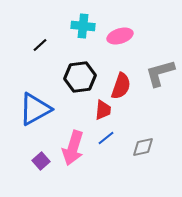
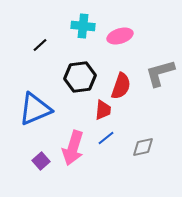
blue triangle: rotated 6 degrees clockwise
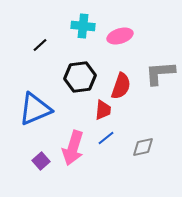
gray L-shape: rotated 12 degrees clockwise
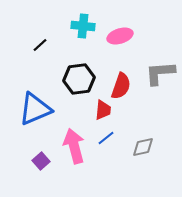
black hexagon: moved 1 px left, 2 px down
pink arrow: moved 1 px right, 2 px up; rotated 148 degrees clockwise
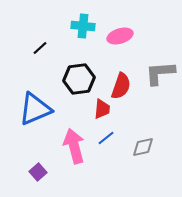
black line: moved 3 px down
red trapezoid: moved 1 px left, 1 px up
purple square: moved 3 px left, 11 px down
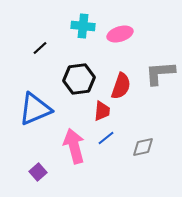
pink ellipse: moved 2 px up
red trapezoid: moved 2 px down
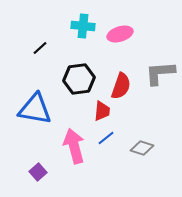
blue triangle: rotated 33 degrees clockwise
gray diamond: moved 1 px left, 1 px down; rotated 30 degrees clockwise
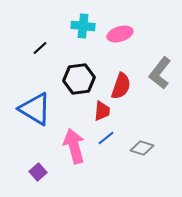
gray L-shape: rotated 48 degrees counterclockwise
blue triangle: rotated 21 degrees clockwise
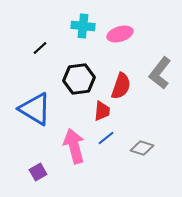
purple square: rotated 12 degrees clockwise
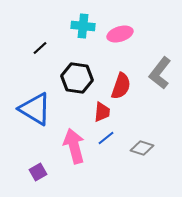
black hexagon: moved 2 px left, 1 px up; rotated 16 degrees clockwise
red trapezoid: moved 1 px down
